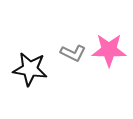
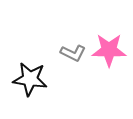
black star: moved 10 px down
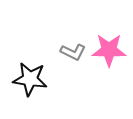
gray L-shape: moved 1 px up
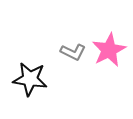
pink star: rotated 28 degrees counterclockwise
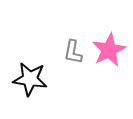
gray L-shape: rotated 75 degrees clockwise
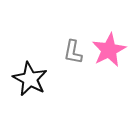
black star: rotated 20 degrees clockwise
